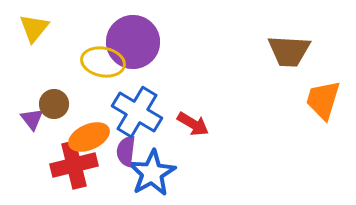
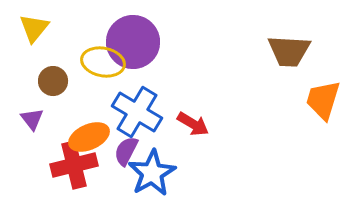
brown circle: moved 1 px left, 23 px up
purple semicircle: rotated 20 degrees clockwise
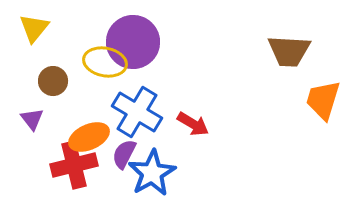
yellow ellipse: moved 2 px right
purple semicircle: moved 2 px left, 3 px down
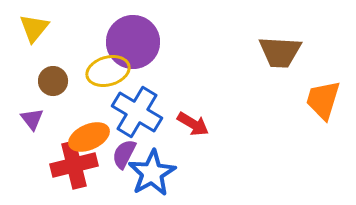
brown trapezoid: moved 9 px left, 1 px down
yellow ellipse: moved 3 px right, 9 px down; rotated 27 degrees counterclockwise
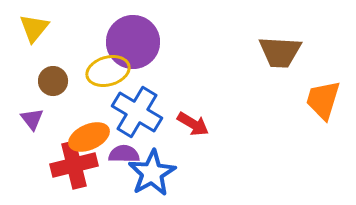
purple semicircle: rotated 64 degrees clockwise
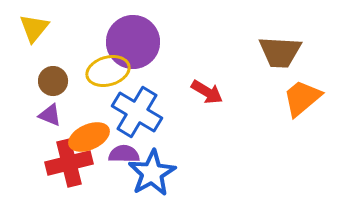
orange trapezoid: moved 21 px left, 2 px up; rotated 33 degrees clockwise
purple triangle: moved 18 px right, 4 px up; rotated 30 degrees counterclockwise
red arrow: moved 14 px right, 32 px up
red cross: moved 5 px left, 2 px up
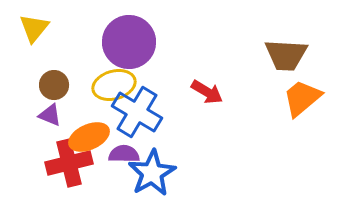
purple circle: moved 4 px left
brown trapezoid: moved 6 px right, 3 px down
yellow ellipse: moved 6 px right, 14 px down
brown circle: moved 1 px right, 4 px down
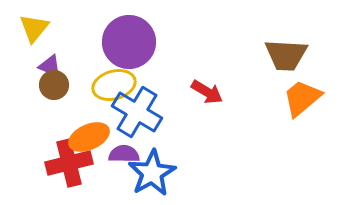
purple triangle: moved 49 px up
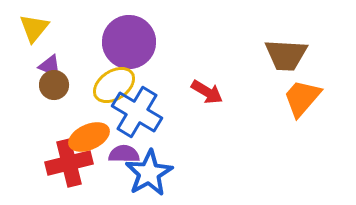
yellow ellipse: rotated 18 degrees counterclockwise
orange trapezoid: rotated 9 degrees counterclockwise
blue star: moved 3 px left
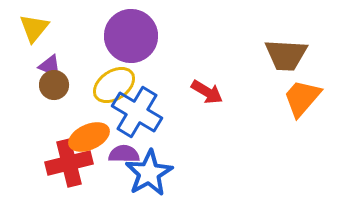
purple circle: moved 2 px right, 6 px up
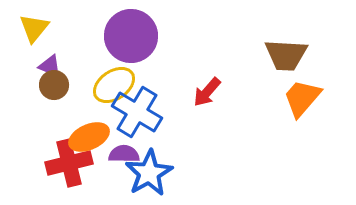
red arrow: rotated 100 degrees clockwise
